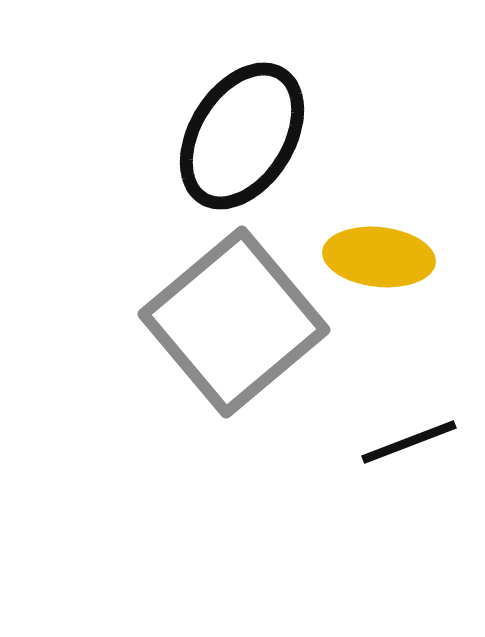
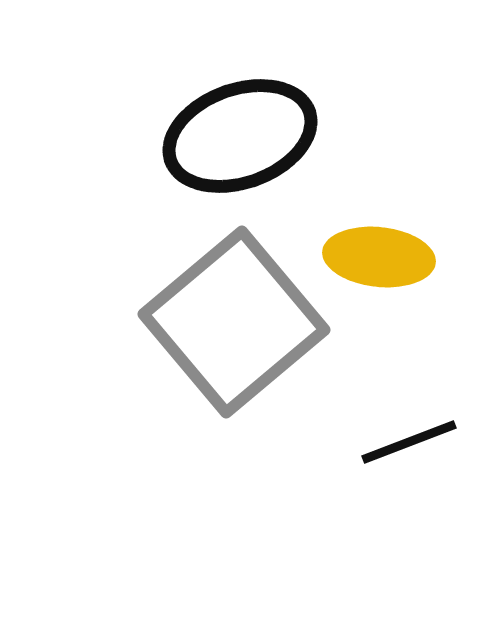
black ellipse: moved 2 px left; rotated 38 degrees clockwise
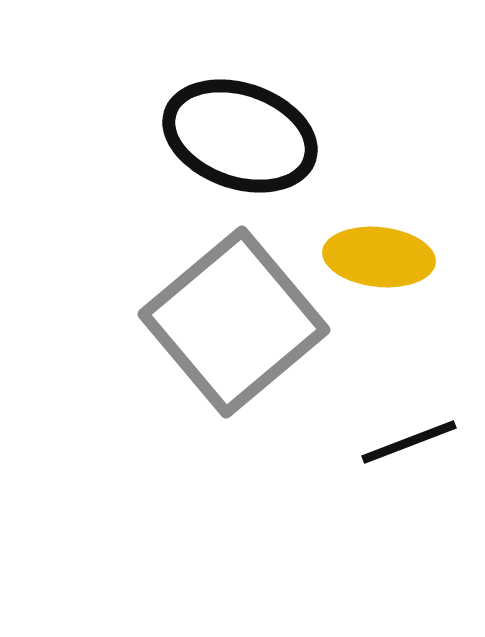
black ellipse: rotated 39 degrees clockwise
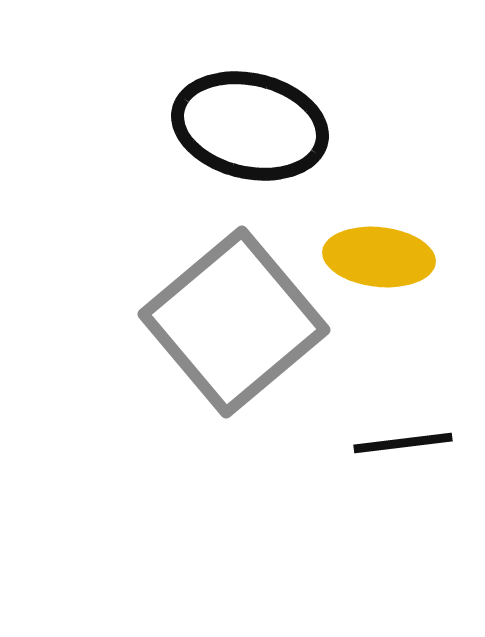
black ellipse: moved 10 px right, 10 px up; rotated 6 degrees counterclockwise
black line: moved 6 px left, 1 px down; rotated 14 degrees clockwise
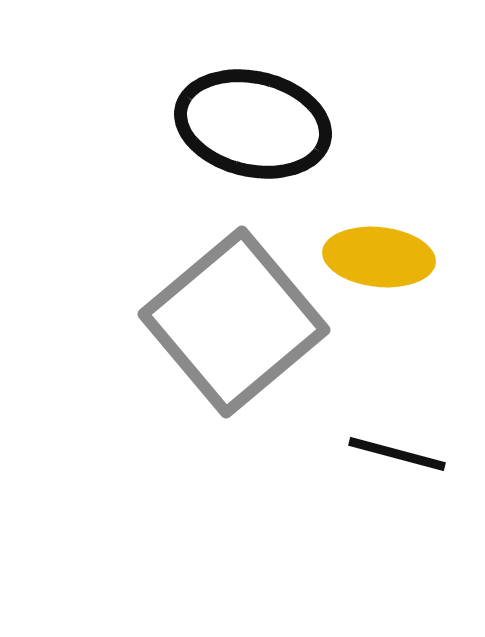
black ellipse: moved 3 px right, 2 px up
black line: moved 6 px left, 11 px down; rotated 22 degrees clockwise
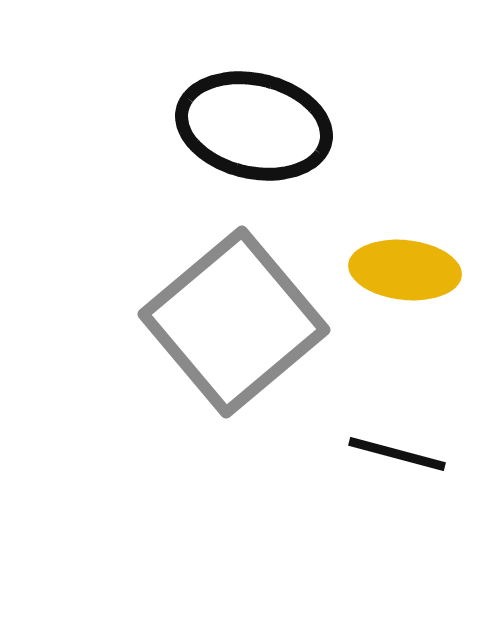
black ellipse: moved 1 px right, 2 px down
yellow ellipse: moved 26 px right, 13 px down
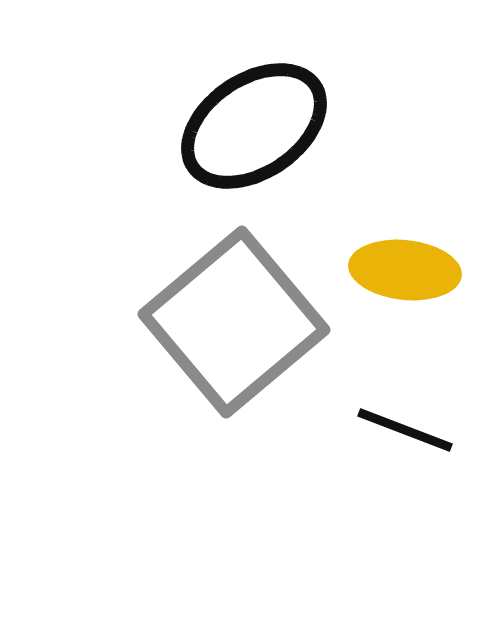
black ellipse: rotated 47 degrees counterclockwise
black line: moved 8 px right, 24 px up; rotated 6 degrees clockwise
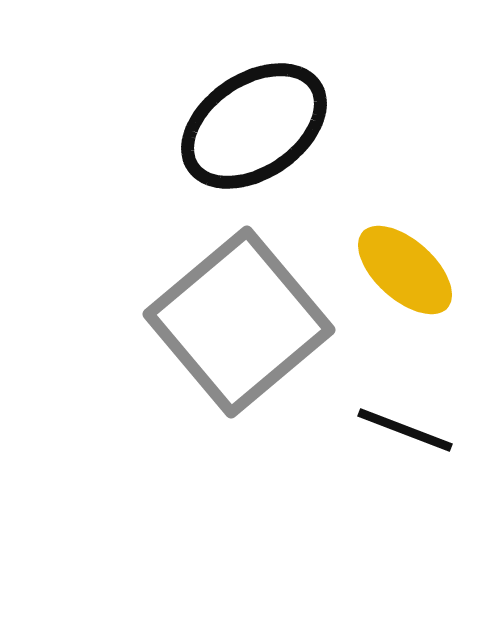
yellow ellipse: rotated 36 degrees clockwise
gray square: moved 5 px right
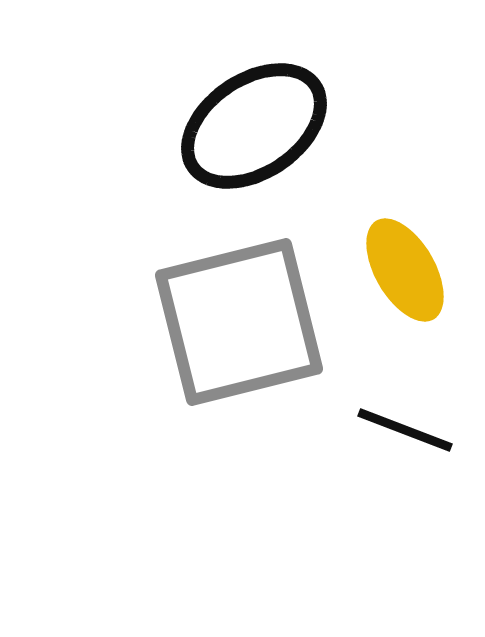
yellow ellipse: rotated 18 degrees clockwise
gray square: rotated 26 degrees clockwise
